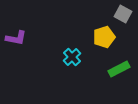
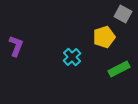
purple L-shape: moved 8 px down; rotated 80 degrees counterclockwise
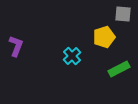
gray square: rotated 24 degrees counterclockwise
cyan cross: moved 1 px up
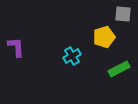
purple L-shape: moved 1 px down; rotated 25 degrees counterclockwise
cyan cross: rotated 12 degrees clockwise
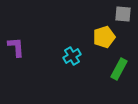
green rectangle: rotated 35 degrees counterclockwise
